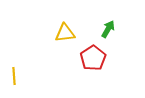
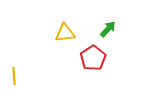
green arrow: rotated 12 degrees clockwise
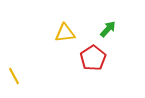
yellow line: rotated 24 degrees counterclockwise
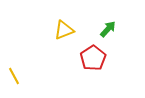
yellow triangle: moved 1 px left, 3 px up; rotated 15 degrees counterclockwise
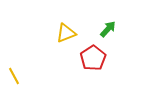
yellow triangle: moved 2 px right, 3 px down
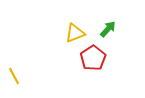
yellow triangle: moved 9 px right
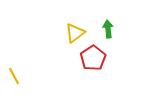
green arrow: rotated 48 degrees counterclockwise
yellow triangle: rotated 15 degrees counterclockwise
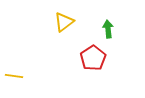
yellow triangle: moved 11 px left, 11 px up
yellow line: rotated 54 degrees counterclockwise
